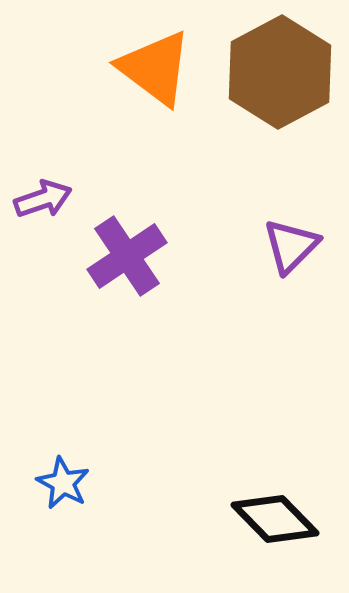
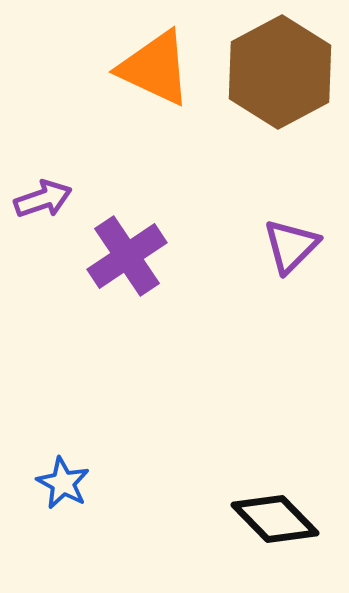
orange triangle: rotated 12 degrees counterclockwise
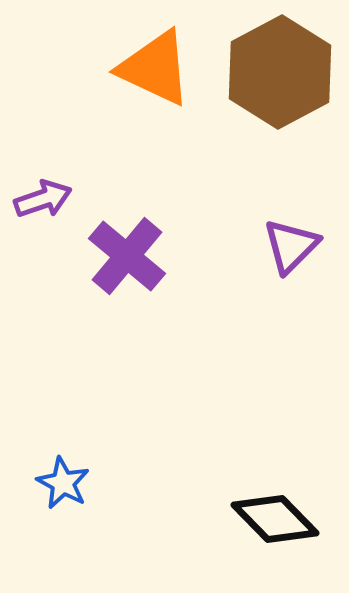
purple cross: rotated 16 degrees counterclockwise
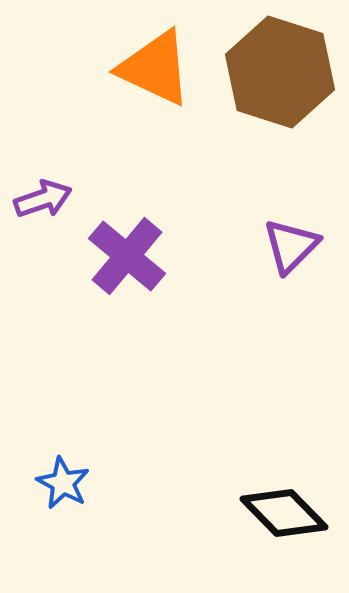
brown hexagon: rotated 14 degrees counterclockwise
black diamond: moved 9 px right, 6 px up
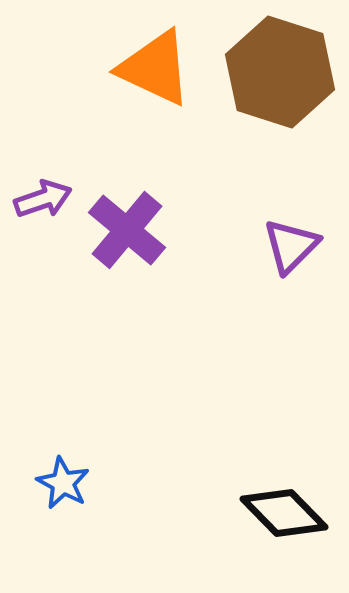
purple cross: moved 26 px up
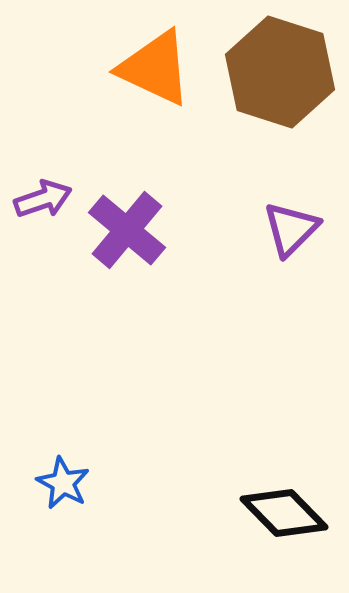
purple triangle: moved 17 px up
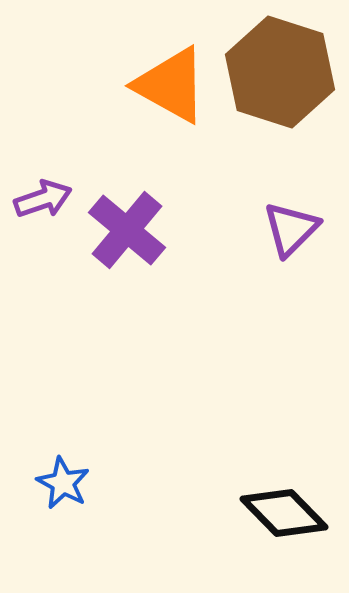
orange triangle: moved 16 px right, 17 px down; rotated 4 degrees clockwise
